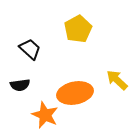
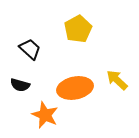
black semicircle: rotated 24 degrees clockwise
orange ellipse: moved 5 px up
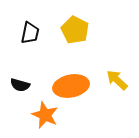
yellow pentagon: moved 3 px left, 1 px down; rotated 16 degrees counterclockwise
black trapezoid: moved 16 px up; rotated 60 degrees clockwise
orange ellipse: moved 4 px left, 2 px up
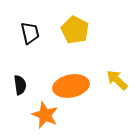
black trapezoid: rotated 25 degrees counterclockwise
black semicircle: rotated 114 degrees counterclockwise
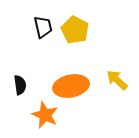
black trapezoid: moved 13 px right, 6 px up
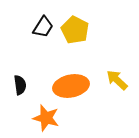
black trapezoid: rotated 45 degrees clockwise
orange star: moved 1 px right, 3 px down; rotated 8 degrees counterclockwise
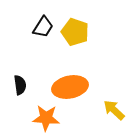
yellow pentagon: moved 2 px down; rotated 8 degrees counterclockwise
yellow arrow: moved 3 px left, 30 px down
orange ellipse: moved 1 px left, 1 px down
orange star: rotated 12 degrees counterclockwise
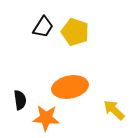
black semicircle: moved 15 px down
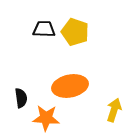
black trapezoid: moved 1 px right, 2 px down; rotated 120 degrees counterclockwise
orange ellipse: moved 1 px up
black semicircle: moved 1 px right, 2 px up
yellow arrow: rotated 65 degrees clockwise
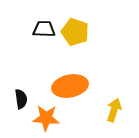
black semicircle: moved 1 px down
